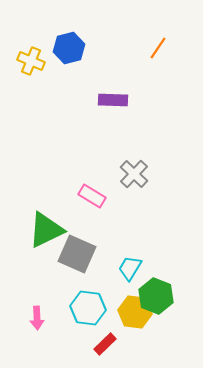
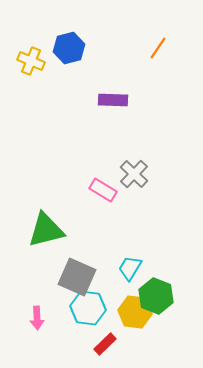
pink rectangle: moved 11 px right, 6 px up
green triangle: rotated 12 degrees clockwise
gray square: moved 23 px down
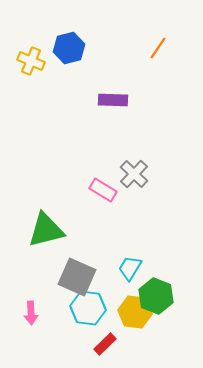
pink arrow: moved 6 px left, 5 px up
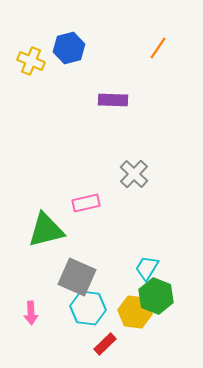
pink rectangle: moved 17 px left, 13 px down; rotated 44 degrees counterclockwise
cyan trapezoid: moved 17 px right
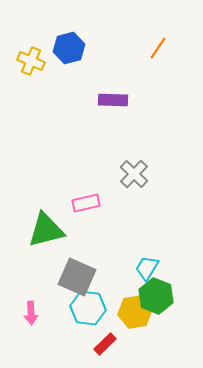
yellow hexagon: rotated 16 degrees counterclockwise
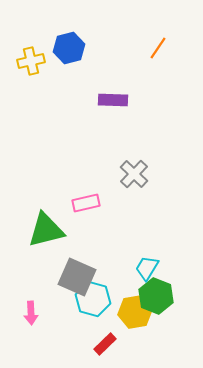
yellow cross: rotated 36 degrees counterclockwise
cyan hexagon: moved 5 px right, 9 px up; rotated 8 degrees clockwise
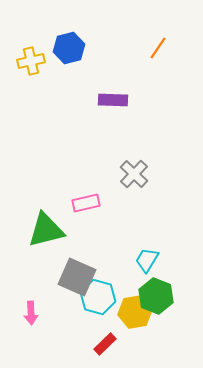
cyan trapezoid: moved 8 px up
cyan hexagon: moved 5 px right, 2 px up
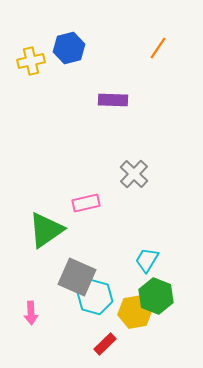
green triangle: rotated 21 degrees counterclockwise
cyan hexagon: moved 3 px left
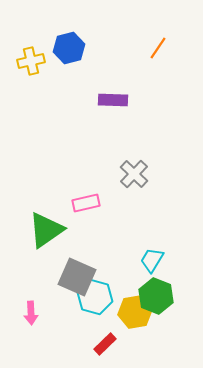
cyan trapezoid: moved 5 px right
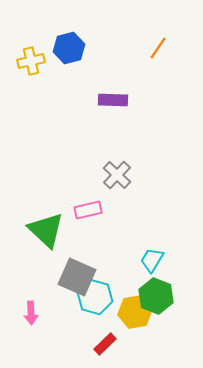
gray cross: moved 17 px left, 1 px down
pink rectangle: moved 2 px right, 7 px down
green triangle: rotated 42 degrees counterclockwise
